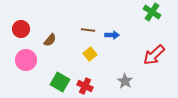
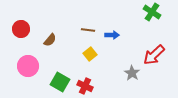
pink circle: moved 2 px right, 6 px down
gray star: moved 7 px right, 8 px up
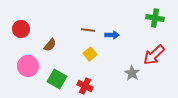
green cross: moved 3 px right, 6 px down; rotated 24 degrees counterclockwise
brown semicircle: moved 5 px down
green square: moved 3 px left, 3 px up
